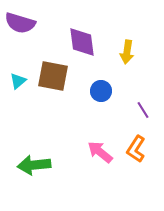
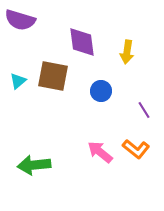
purple semicircle: moved 3 px up
purple line: moved 1 px right
orange L-shape: rotated 84 degrees counterclockwise
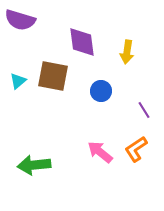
orange L-shape: rotated 108 degrees clockwise
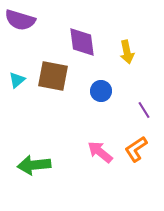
yellow arrow: rotated 20 degrees counterclockwise
cyan triangle: moved 1 px left, 1 px up
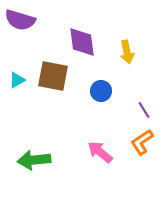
cyan triangle: rotated 12 degrees clockwise
orange L-shape: moved 6 px right, 7 px up
green arrow: moved 5 px up
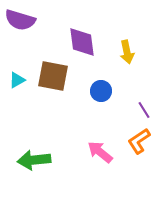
orange L-shape: moved 3 px left, 1 px up
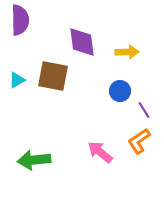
purple semicircle: rotated 108 degrees counterclockwise
yellow arrow: rotated 80 degrees counterclockwise
blue circle: moved 19 px right
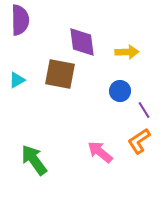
brown square: moved 7 px right, 2 px up
green arrow: rotated 60 degrees clockwise
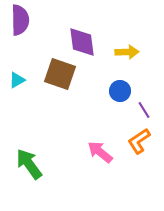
brown square: rotated 8 degrees clockwise
green arrow: moved 5 px left, 4 px down
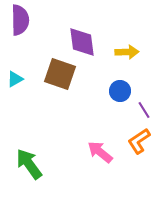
cyan triangle: moved 2 px left, 1 px up
